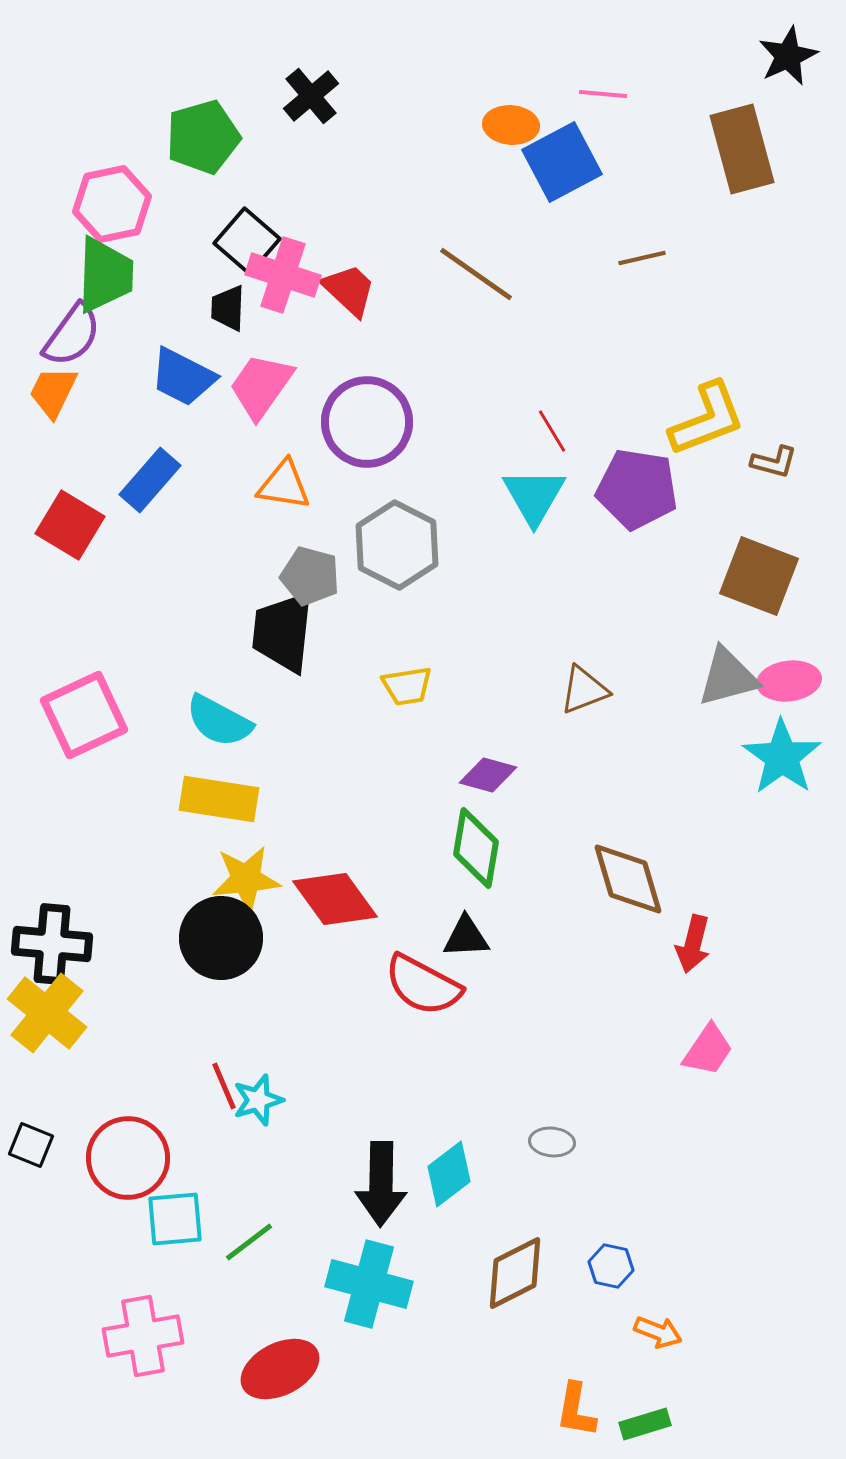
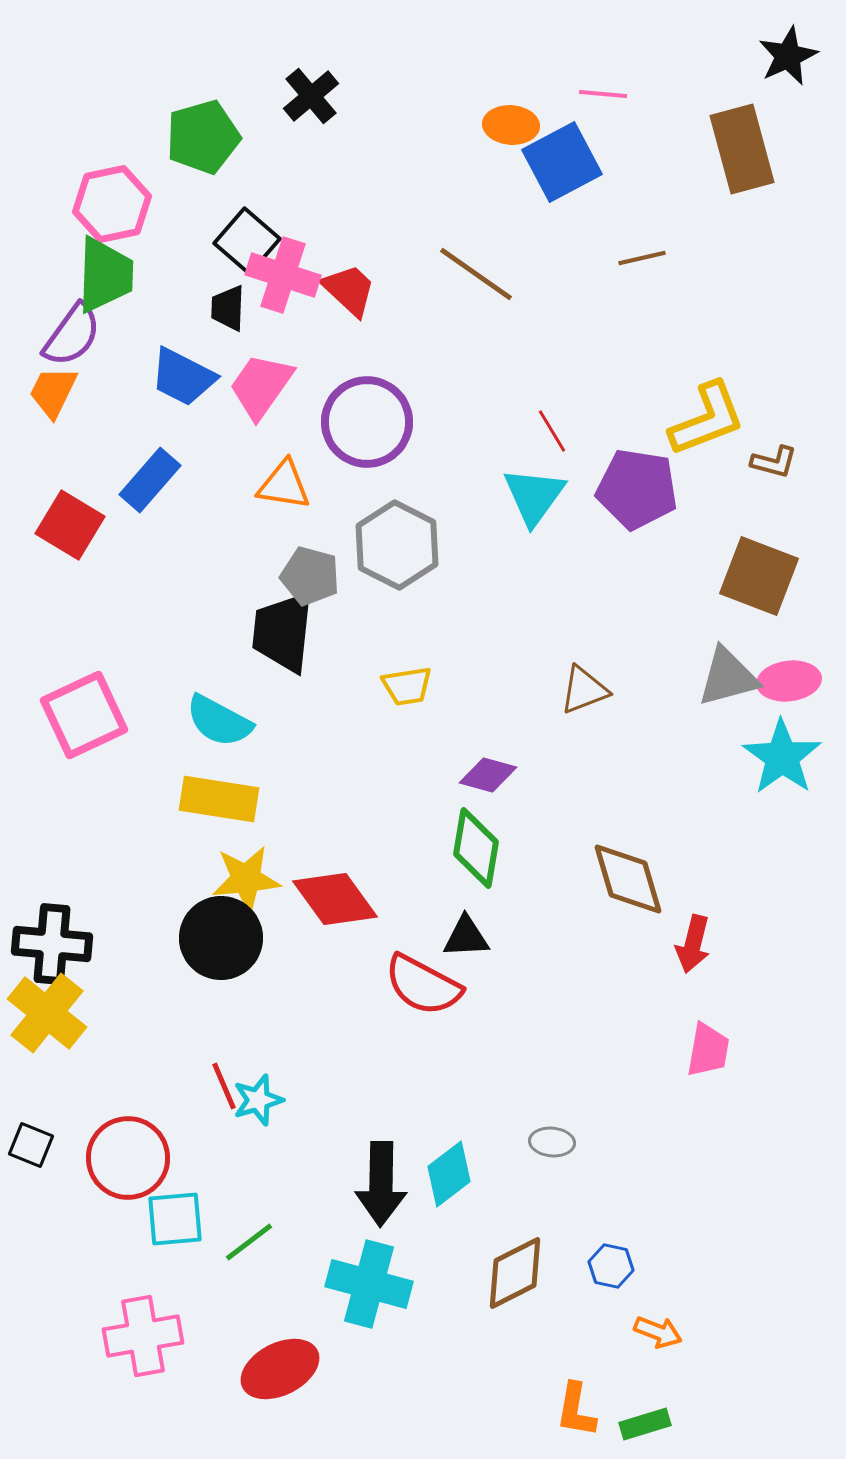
cyan triangle at (534, 496): rotated 6 degrees clockwise
pink trapezoid at (708, 1050): rotated 24 degrees counterclockwise
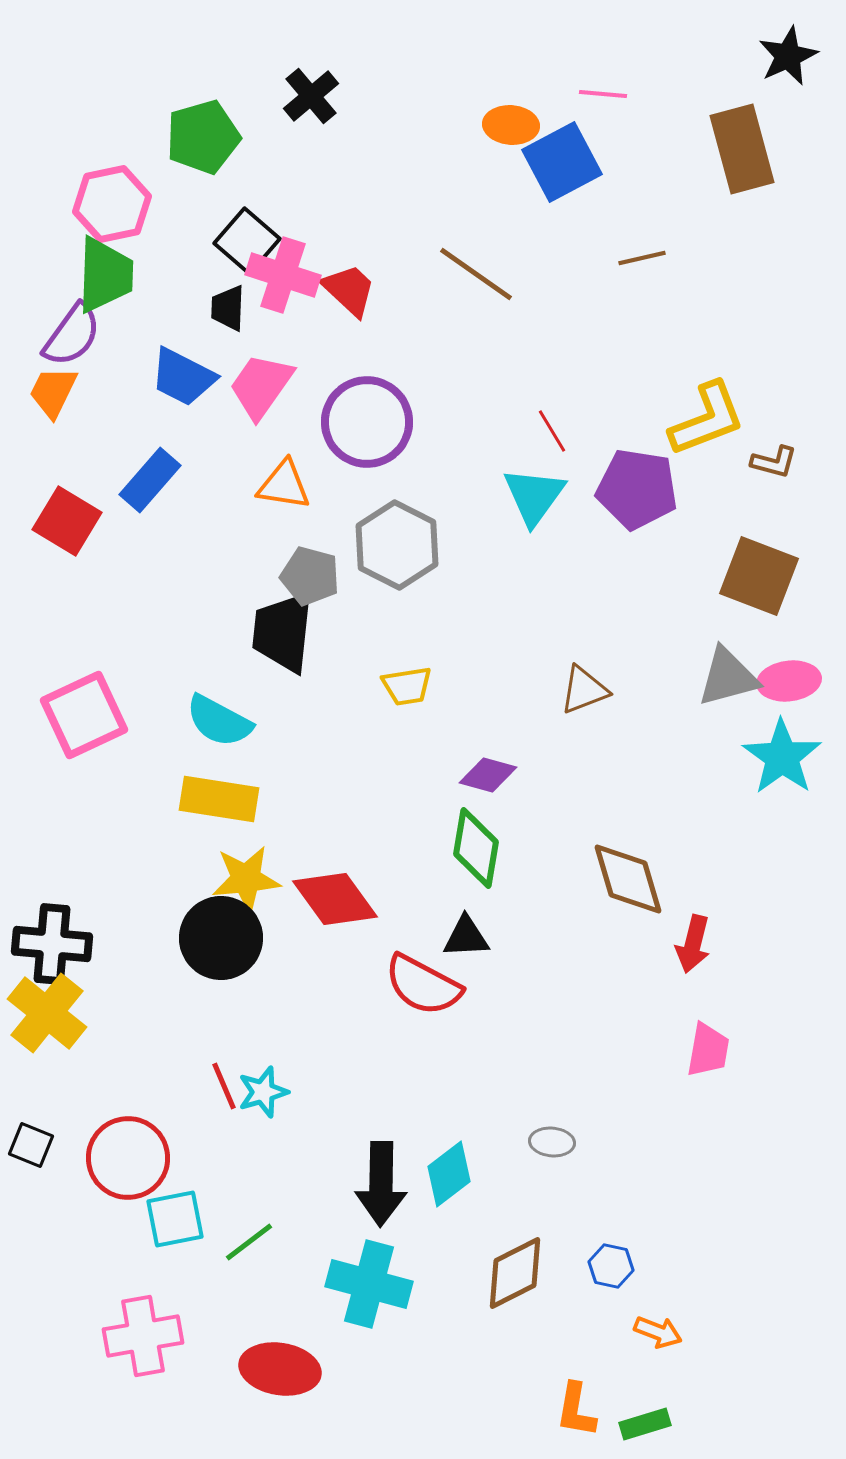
red square at (70, 525): moved 3 px left, 4 px up
cyan star at (258, 1100): moved 5 px right, 8 px up
cyan square at (175, 1219): rotated 6 degrees counterclockwise
red ellipse at (280, 1369): rotated 36 degrees clockwise
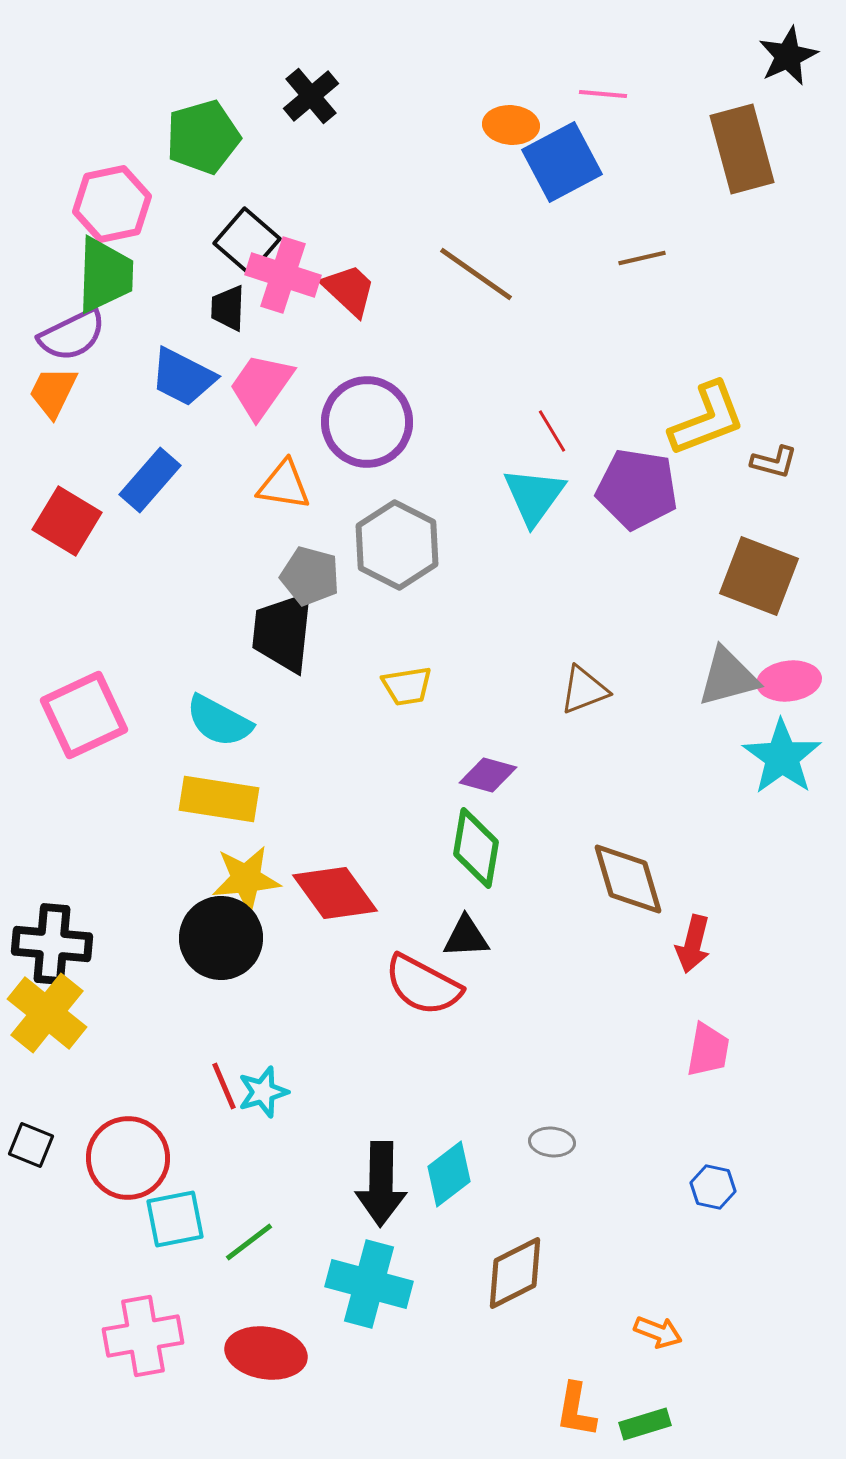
purple semicircle at (72, 335): rotated 28 degrees clockwise
red diamond at (335, 899): moved 6 px up
blue hexagon at (611, 1266): moved 102 px right, 79 px up
red ellipse at (280, 1369): moved 14 px left, 16 px up
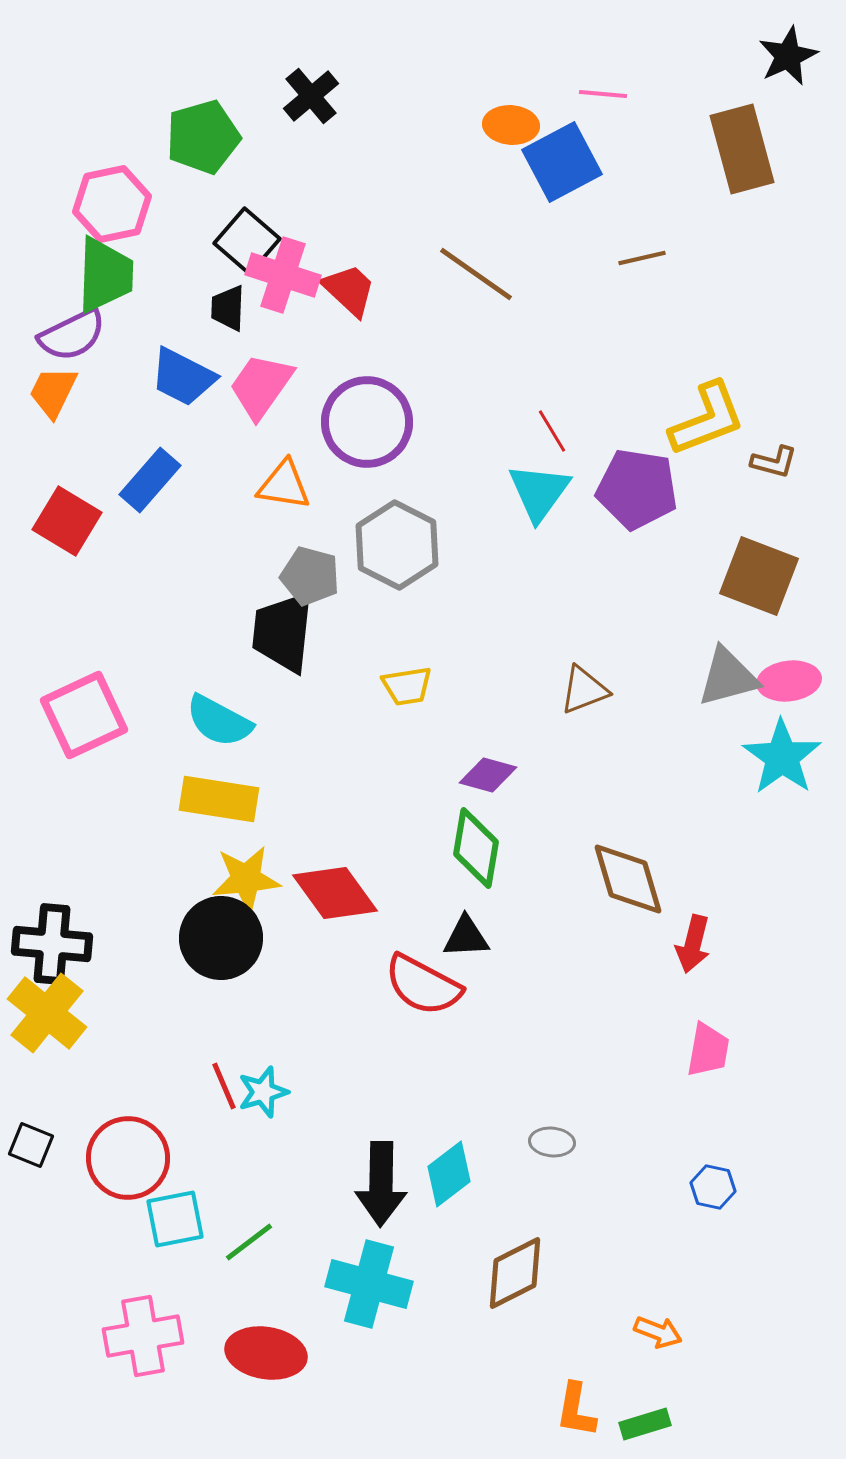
cyan triangle at (534, 496): moved 5 px right, 4 px up
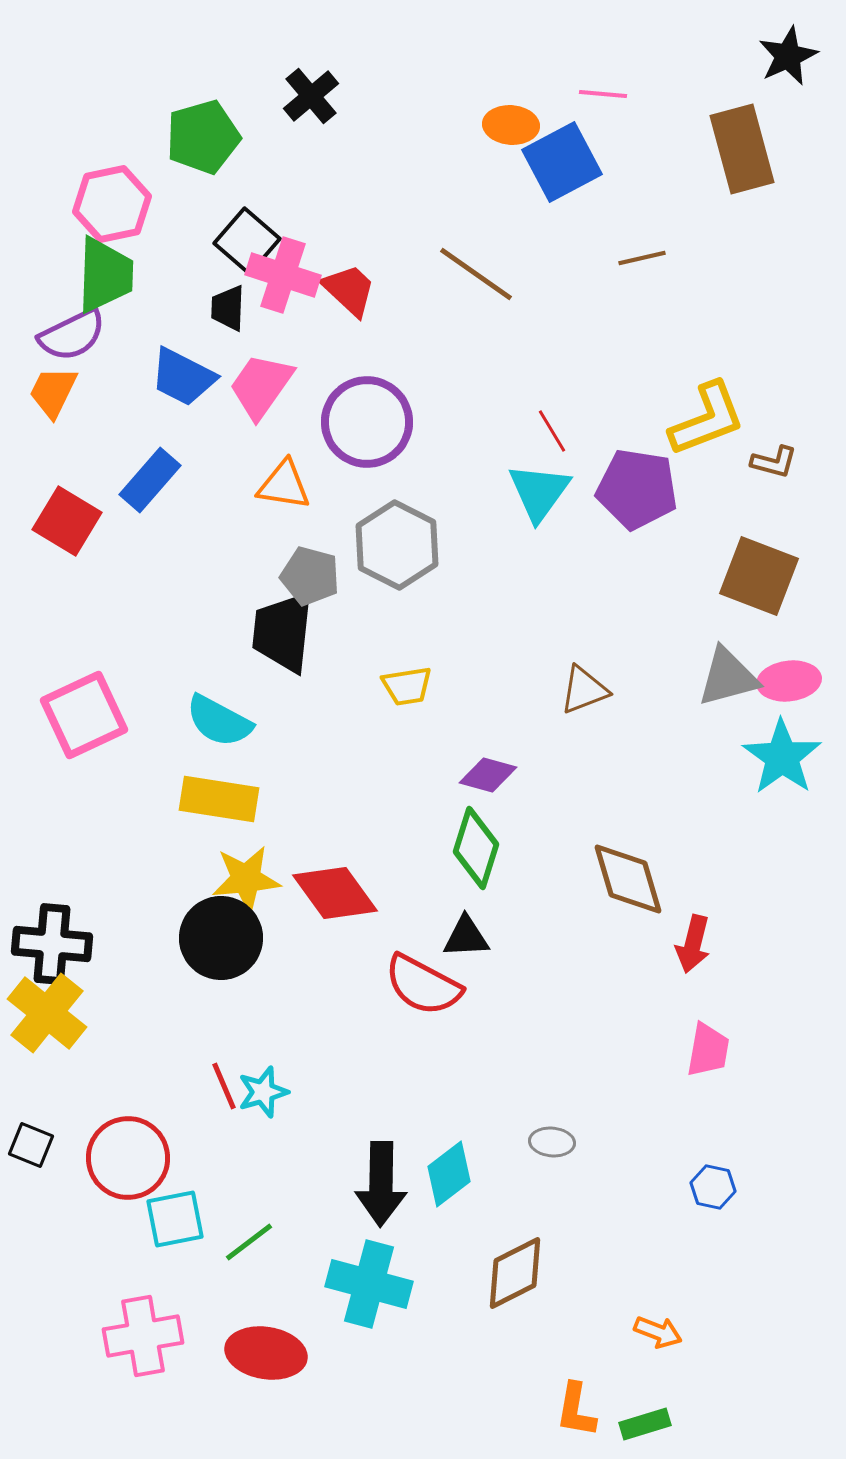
green diamond at (476, 848): rotated 8 degrees clockwise
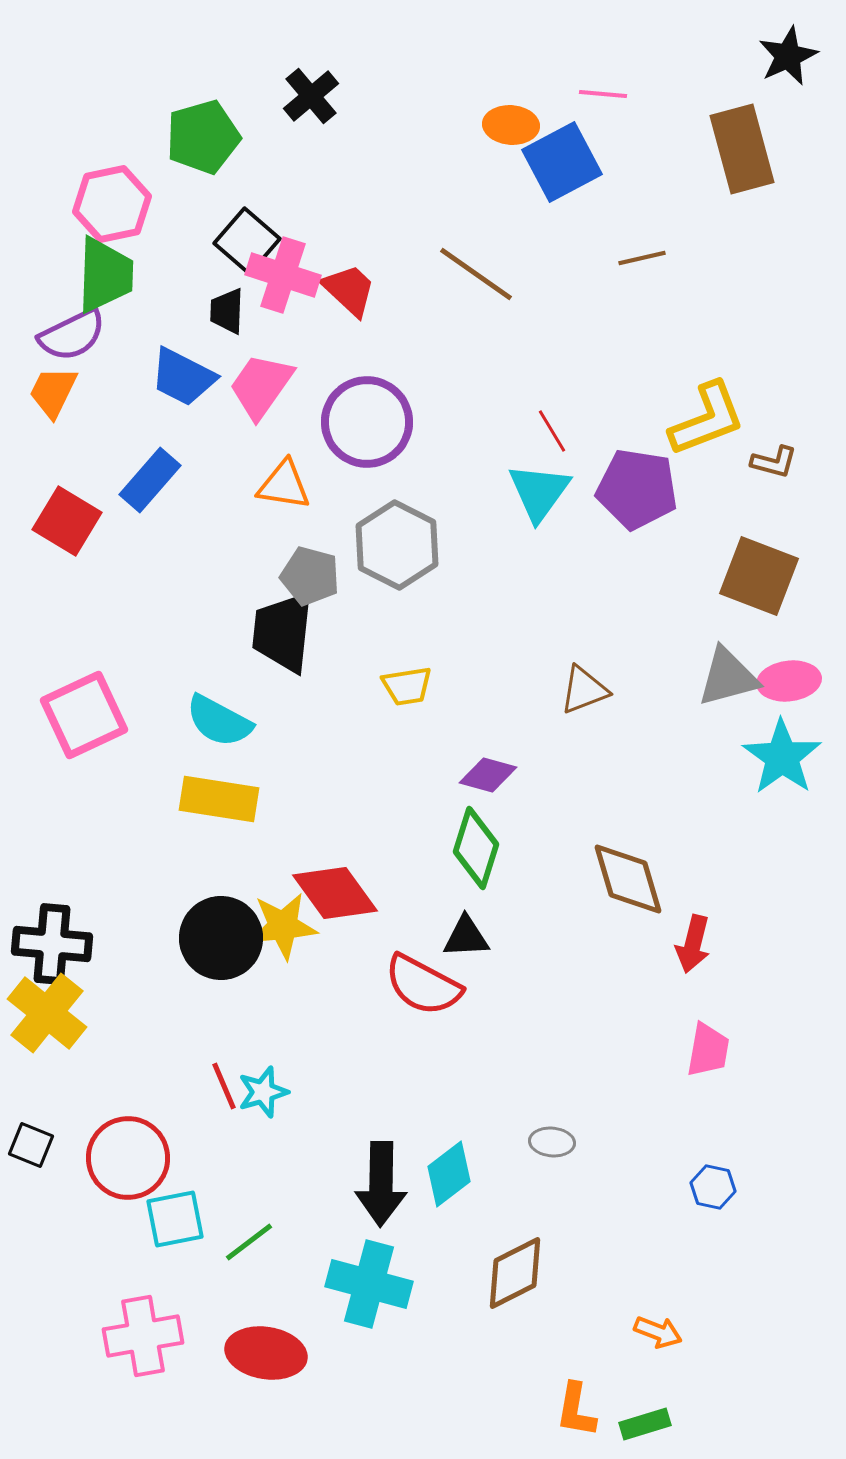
black trapezoid at (228, 308): moved 1 px left, 3 px down
yellow star at (246, 879): moved 37 px right, 47 px down
